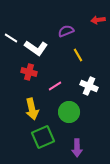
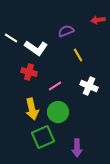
green circle: moved 11 px left
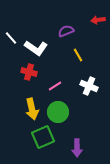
white line: rotated 16 degrees clockwise
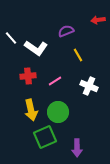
red cross: moved 1 px left, 4 px down; rotated 21 degrees counterclockwise
pink line: moved 5 px up
yellow arrow: moved 1 px left, 1 px down
green square: moved 2 px right
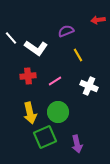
yellow arrow: moved 1 px left, 3 px down
purple arrow: moved 4 px up; rotated 12 degrees counterclockwise
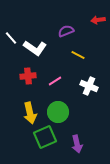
white L-shape: moved 1 px left
yellow line: rotated 32 degrees counterclockwise
